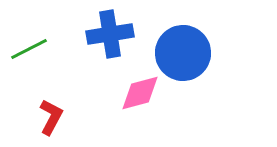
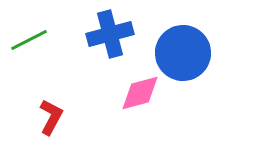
blue cross: rotated 6 degrees counterclockwise
green line: moved 9 px up
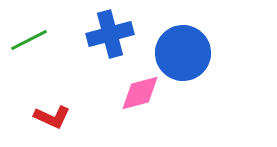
red L-shape: moved 1 px right; rotated 87 degrees clockwise
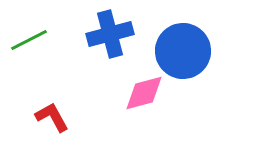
blue circle: moved 2 px up
pink diamond: moved 4 px right
red L-shape: rotated 144 degrees counterclockwise
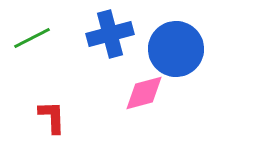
green line: moved 3 px right, 2 px up
blue circle: moved 7 px left, 2 px up
red L-shape: rotated 27 degrees clockwise
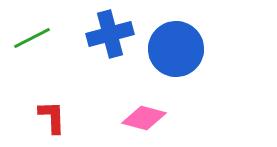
pink diamond: moved 25 px down; rotated 30 degrees clockwise
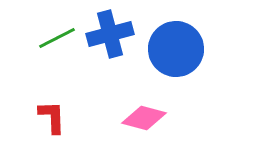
green line: moved 25 px right
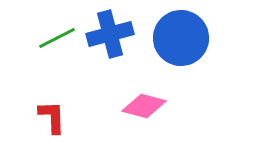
blue circle: moved 5 px right, 11 px up
pink diamond: moved 12 px up
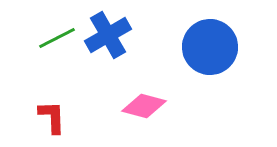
blue cross: moved 2 px left, 1 px down; rotated 15 degrees counterclockwise
blue circle: moved 29 px right, 9 px down
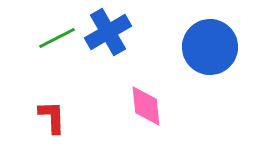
blue cross: moved 3 px up
pink diamond: moved 2 px right; rotated 69 degrees clockwise
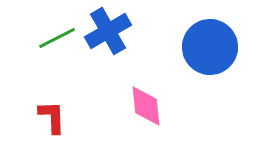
blue cross: moved 1 px up
